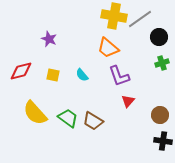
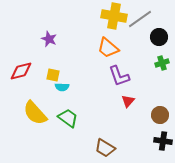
cyan semicircle: moved 20 px left, 12 px down; rotated 48 degrees counterclockwise
brown trapezoid: moved 12 px right, 27 px down
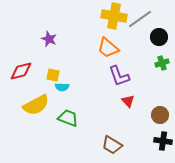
red triangle: rotated 24 degrees counterclockwise
yellow semicircle: moved 1 px right, 8 px up; rotated 76 degrees counterclockwise
green trapezoid: rotated 15 degrees counterclockwise
brown trapezoid: moved 7 px right, 3 px up
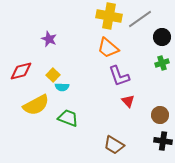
yellow cross: moved 5 px left
black circle: moved 3 px right
yellow square: rotated 32 degrees clockwise
brown trapezoid: moved 2 px right
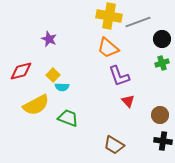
gray line: moved 2 px left, 3 px down; rotated 15 degrees clockwise
black circle: moved 2 px down
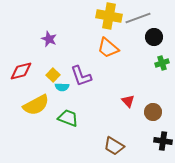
gray line: moved 4 px up
black circle: moved 8 px left, 2 px up
purple L-shape: moved 38 px left
brown circle: moved 7 px left, 3 px up
brown trapezoid: moved 1 px down
